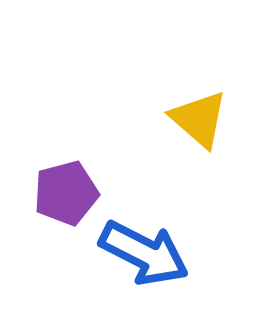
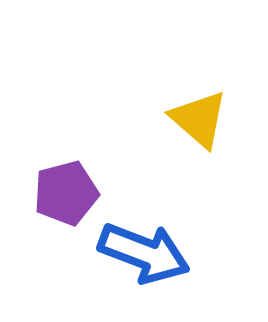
blue arrow: rotated 6 degrees counterclockwise
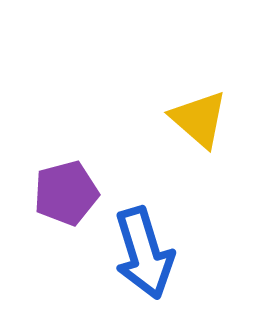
blue arrow: rotated 52 degrees clockwise
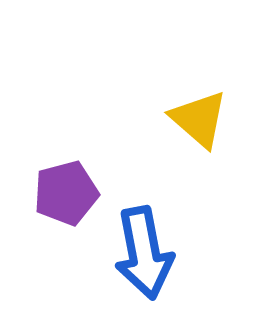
blue arrow: rotated 6 degrees clockwise
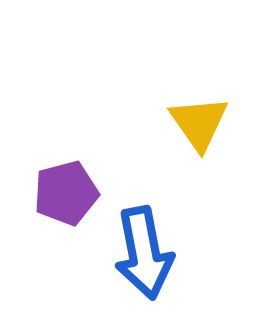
yellow triangle: moved 4 px down; rotated 14 degrees clockwise
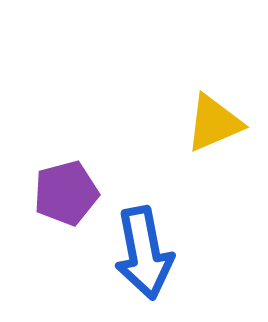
yellow triangle: moved 15 px right; rotated 42 degrees clockwise
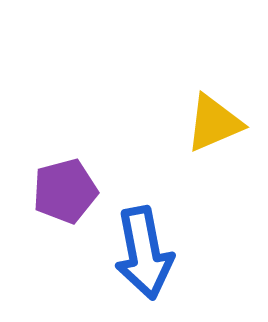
purple pentagon: moved 1 px left, 2 px up
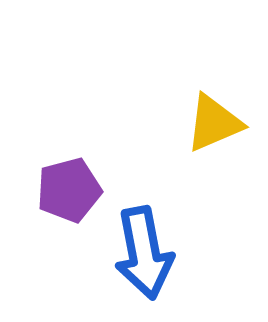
purple pentagon: moved 4 px right, 1 px up
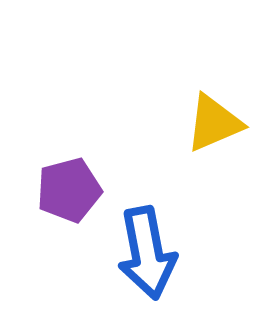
blue arrow: moved 3 px right
